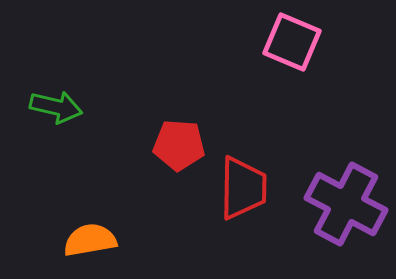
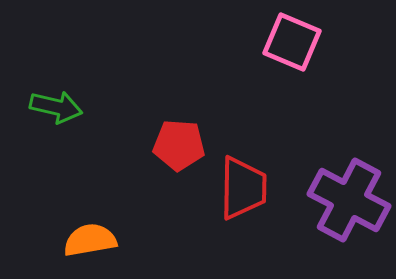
purple cross: moved 3 px right, 4 px up
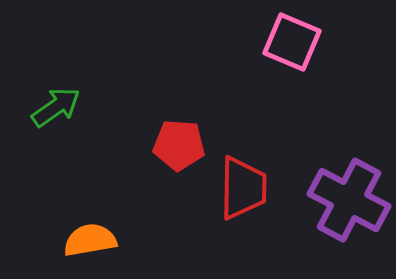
green arrow: rotated 48 degrees counterclockwise
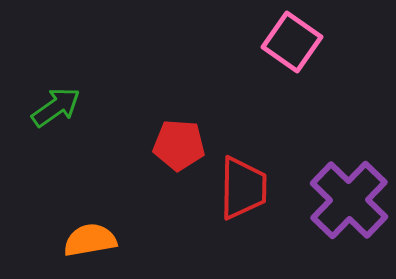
pink square: rotated 12 degrees clockwise
purple cross: rotated 16 degrees clockwise
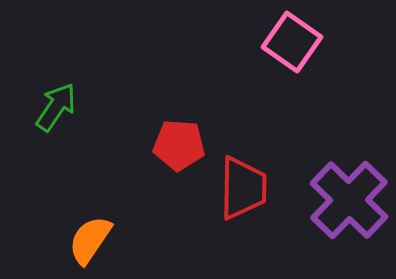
green arrow: rotated 21 degrees counterclockwise
orange semicircle: rotated 46 degrees counterclockwise
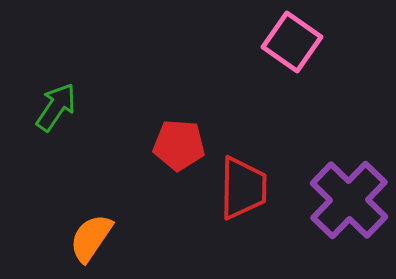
orange semicircle: moved 1 px right, 2 px up
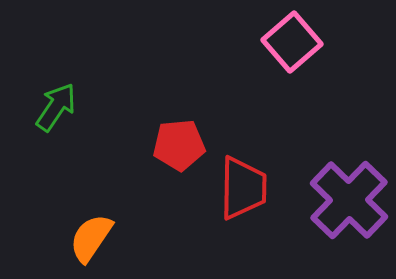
pink square: rotated 14 degrees clockwise
red pentagon: rotated 9 degrees counterclockwise
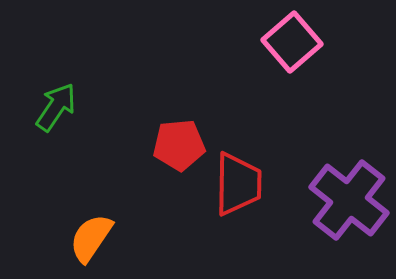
red trapezoid: moved 5 px left, 4 px up
purple cross: rotated 6 degrees counterclockwise
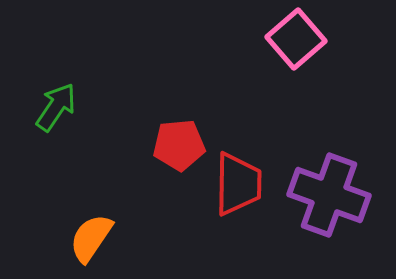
pink square: moved 4 px right, 3 px up
purple cross: moved 20 px left, 5 px up; rotated 18 degrees counterclockwise
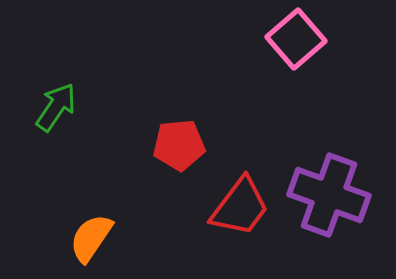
red trapezoid: moved 2 px right, 23 px down; rotated 36 degrees clockwise
